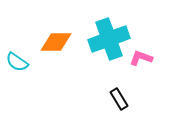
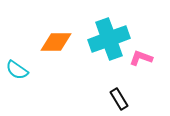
cyan semicircle: moved 8 px down
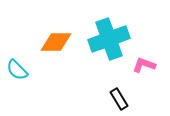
pink L-shape: moved 3 px right, 7 px down
cyan semicircle: rotated 10 degrees clockwise
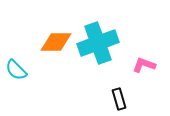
cyan cross: moved 11 px left, 4 px down
cyan semicircle: moved 1 px left
black rectangle: rotated 15 degrees clockwise
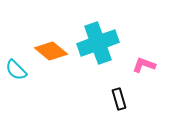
orange diamond: moved 5 px left, 9 px down; rotated 40 degrees clockwise
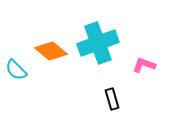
black rectangle: moved 7 px left
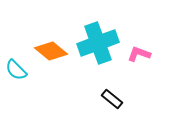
pink L-shape: moved 5 px left, 11 px up
black rectangle: rotated 35 degrees counterclockwise
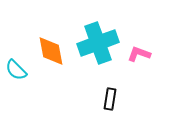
orange diamond: rotated 40 degrees clockwise
black rectangle: moved 2 px left; rotated 60 degrees clockwise
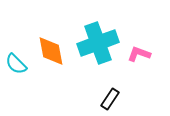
cyan semicircle: moved 6 px up
black rectangle: rotated 25 degrees clockwise
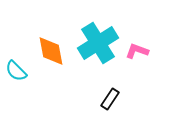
cyan cross: rotated 12 degrees counterclockwise
pink L-shape: moved 2 px left, 3 px up
cyan semicircle: moved 7 px down
